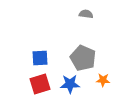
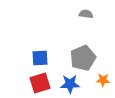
gray pentagon: rotated 25 degrees clockwise
red square: moved 1 px up
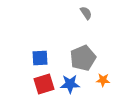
gray semicircle: moved 1 px up; rotated 48 degrees clockwise
red square: moved 4 px right, 1 px down
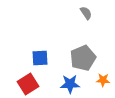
red square: moved 16 px left; rotated 15 degrees counterclockwise
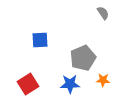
gray semicircle: moved 17 px right
blue square: moved 18 px up
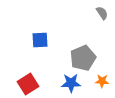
gray semicircle: moved 1 px left
orange star: moved 1 px left, 1 px down
blue star: moved 1 px right, 1 px up
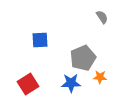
gray semicircle: moved 4 px down
orange star: moved 2 px left, 4 px up
